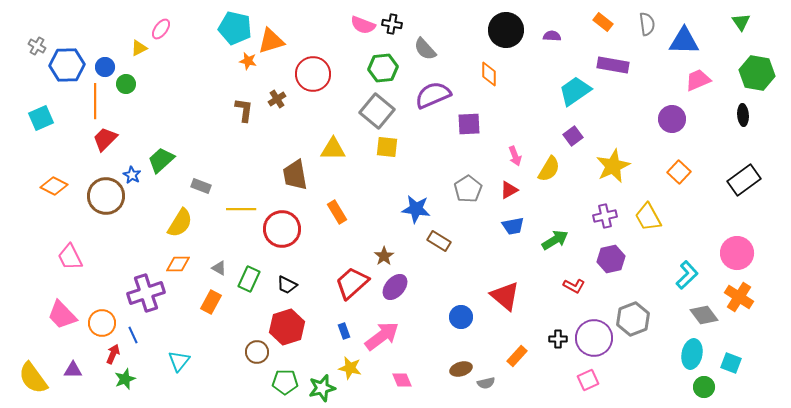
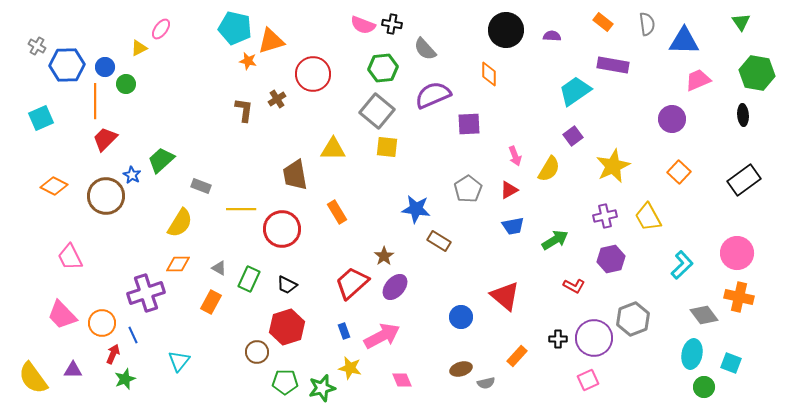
cyan L-shape at (687, 275): moved 5 px left, 10 px up
orange cross at (739, 297): rotated 20 degrees counterclockwise
pink arrow at (382, 336): rotated 9 degrees clockwise
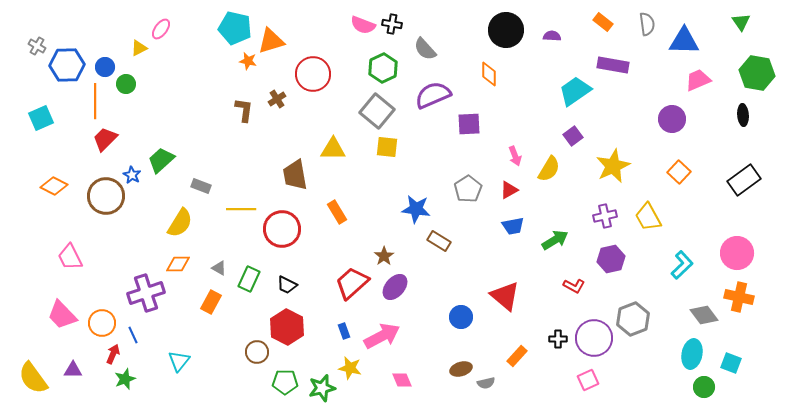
green hexagon at (383, 68): rotated 20 degrees counterclockwise
red hexagon at (287, 327): rotated 16 degrees counterclockwise
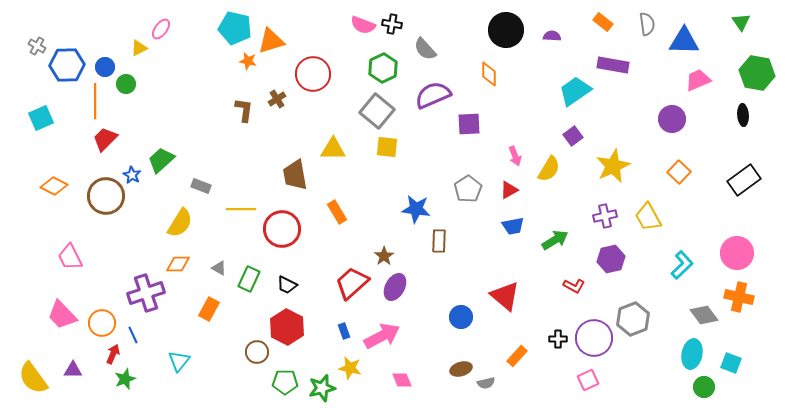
brown rectangle at (439, 241): rotated 60 degrees clockwise
purple ellipse at (395, 287): rotated 12 degrees counterclockwise
orange rectangle at (211, 302): moved 2 px left, 7 px down
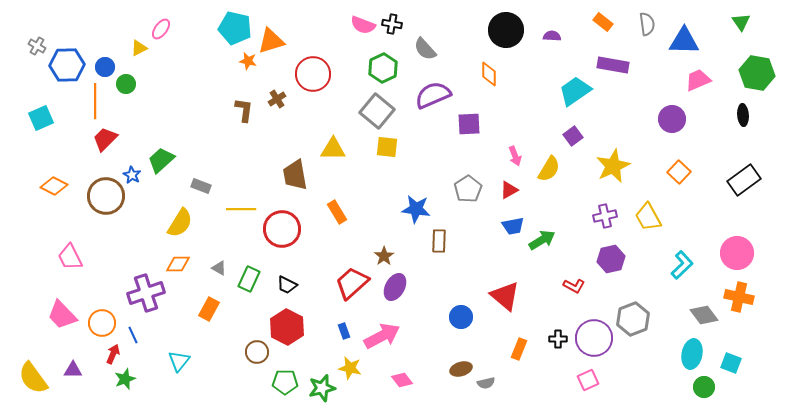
green arrow at (555, 240): moved 13 px left
orange rectangle at (517, 356): moved 2 px right, 7 px up; rotated 20 degrees counterclockwise
pink diamond at (402, 380): rotated 15 degrees counterclockwise
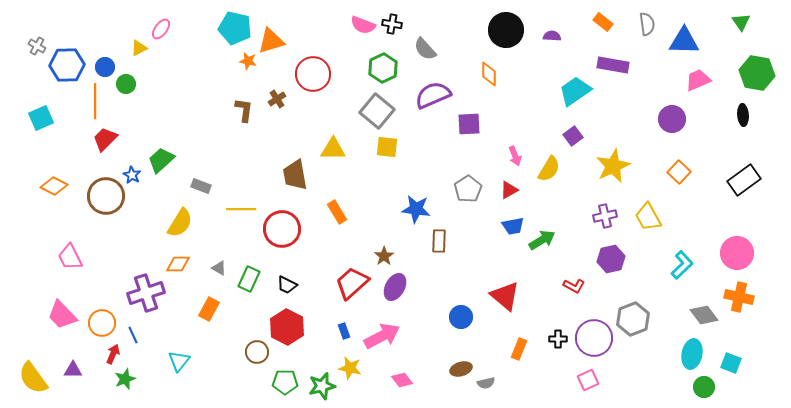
green star at (322, 388): moved 2 px up
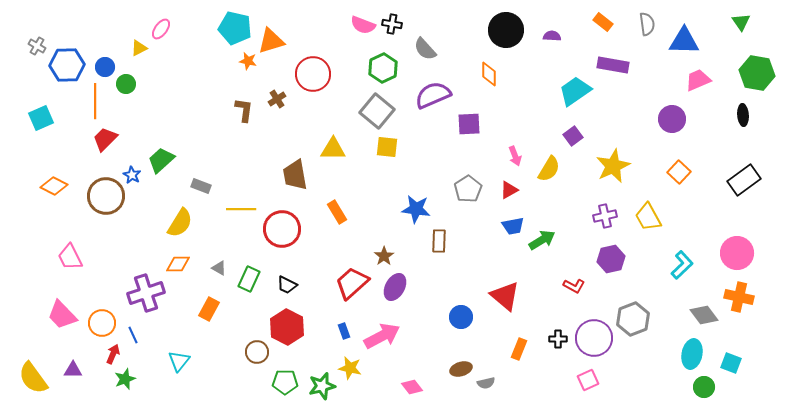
pink diamond at (402, 380): moved 10 px right, 7 px down
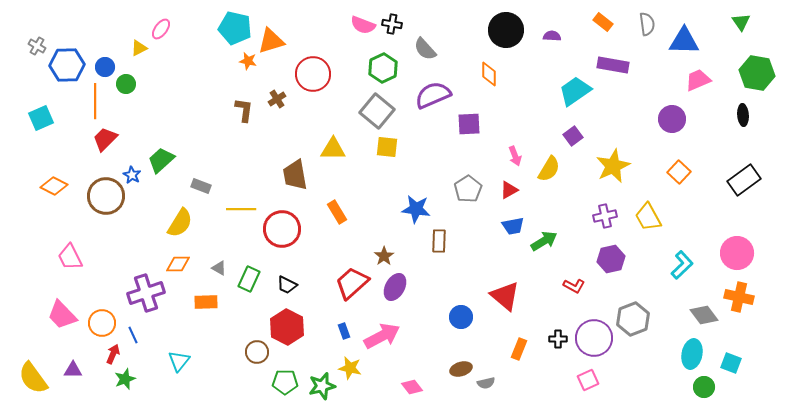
green arrow at (542, 240): moved 2 px right, 1 px down
orange rectangle at (209, 309): moved 3 px left, 7 px up; rotated 60 degrees clockwise
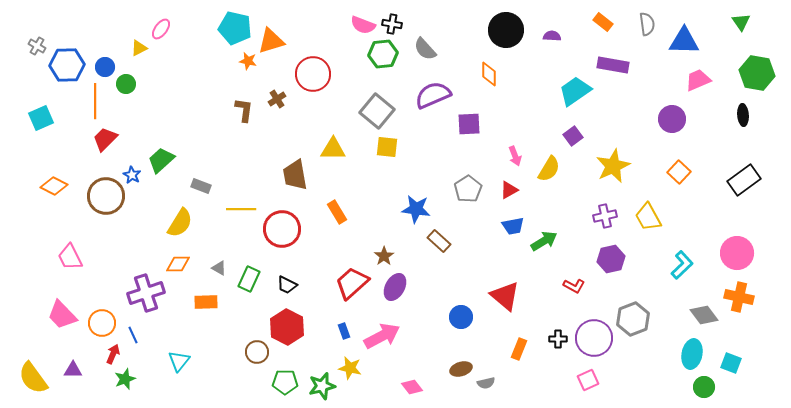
green hexagon at (383, 68): moved 14 px up; rotated 20 degrees clockwise
brown rectangle at (439, 241): rotated 50 degrees counterclockwise
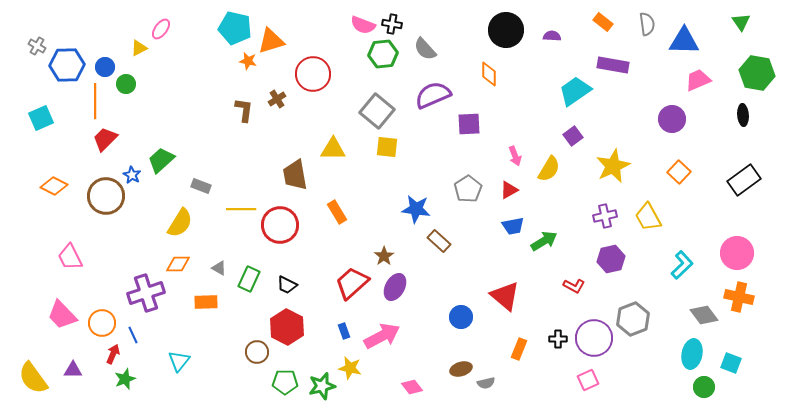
red circle at (282, 229): moved 2 px left, 4 px up
